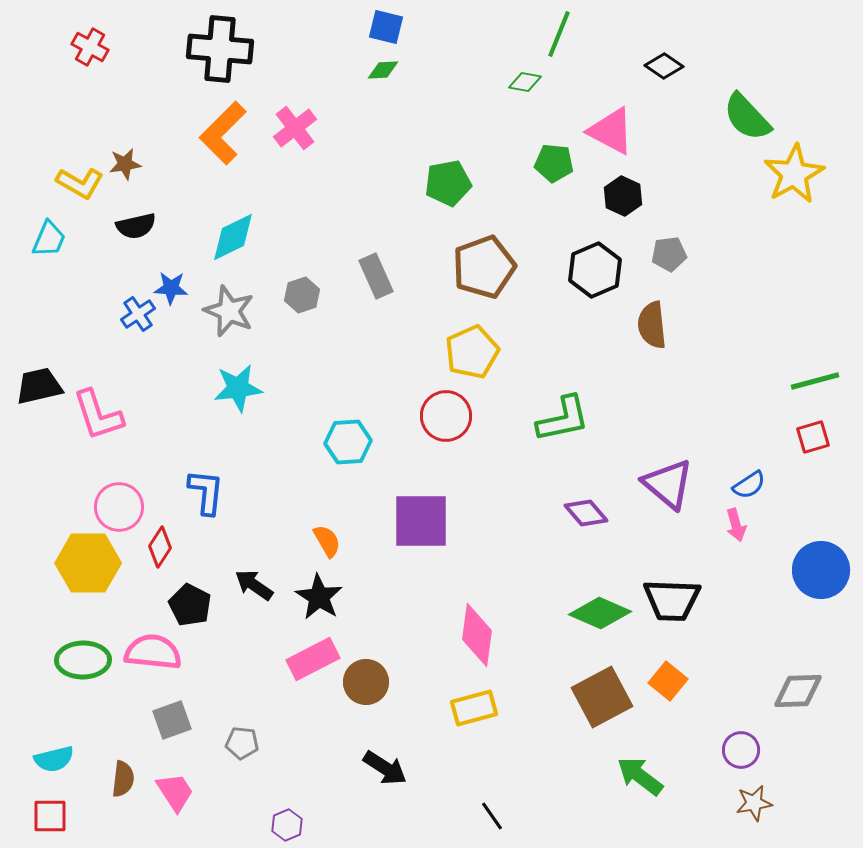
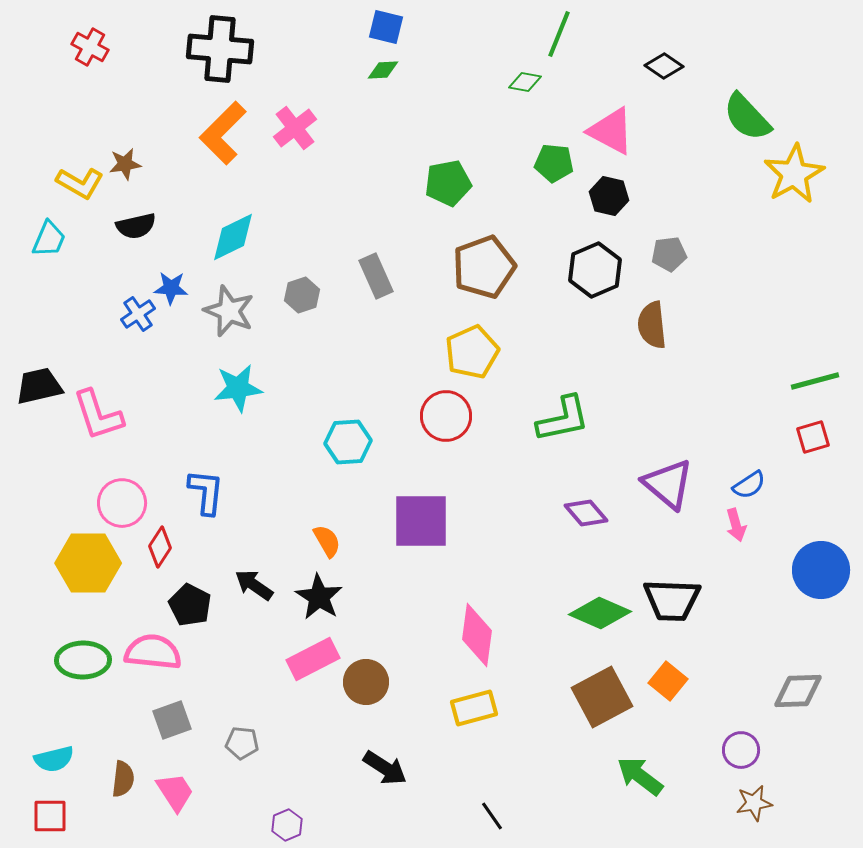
black hexagon at (623, 196): moved 14 px left; rotated 12 degrees counterclockwise
pink circle at (119, 507): moved 3 px right, 4 px up
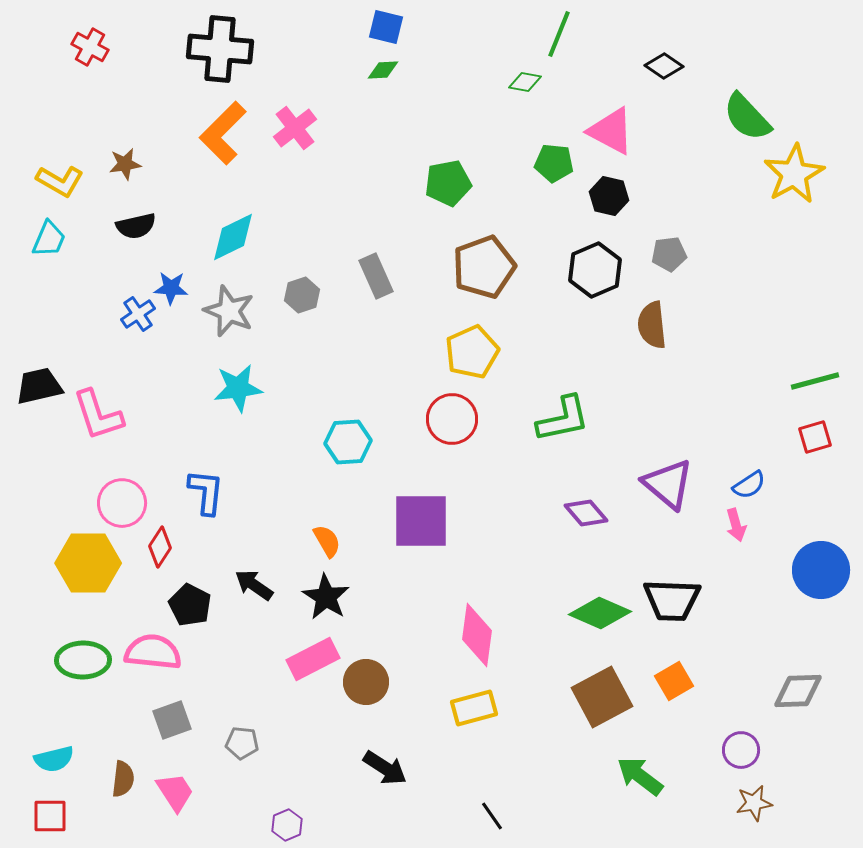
yellow L-shape at (80, 183): moved 20 px left, 2 px up
red circle at (446, 416): moved 6 px right, 3 px down
red square at (813, 437): moved 2 px right
black star at (319, 597): moved 7 px right
orange square at (668, 681): moved 6 px right; rotated 21 degrees clockwise
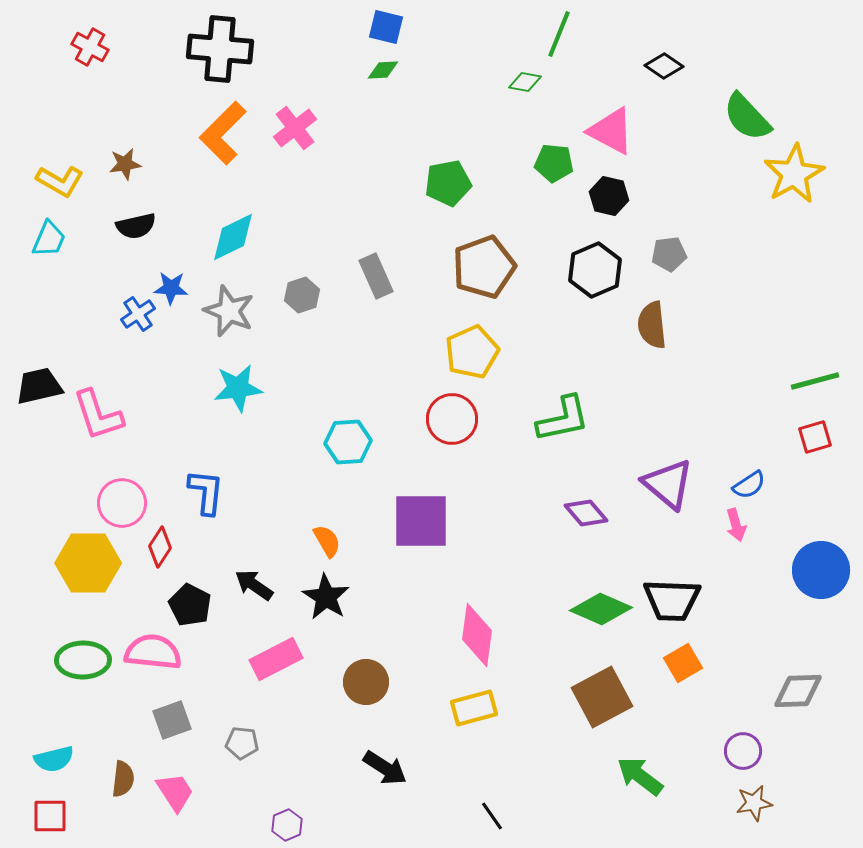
green diamond at (600, 613): moved 1 px right, 4 px up
pink rectangle at (313, 659): moved 37 px left
orange square at (674, 681): moved 9 px right, 18 px up
purple circle at (741, 750): moved 2 px right, 1 px down
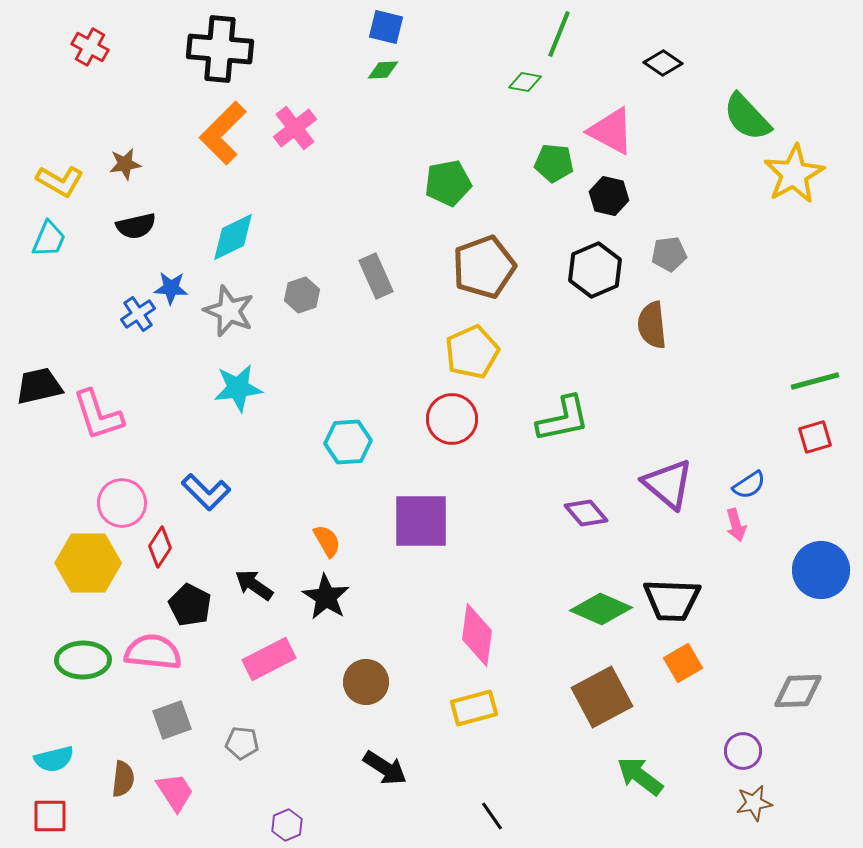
black diamond at (664, 66): moved 1 px left, 3 px up
blue L-shape at (206, 492): rotated 129 degrees clockwise
pink rectangle at (276, 659): moved 7 px left
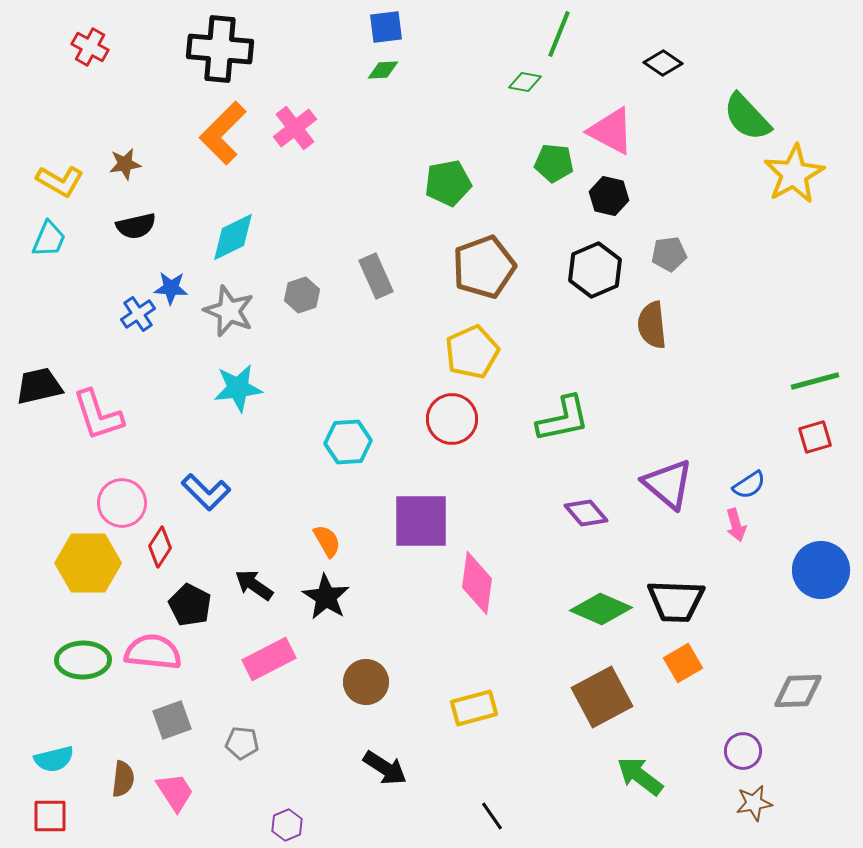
blue square at (386, 27): rotated 21 degrees counterclockwise
black trapezoid at (672, 600): moved 4 px right, 1 px down
pink diamond at (477, 635): moved 52 px up
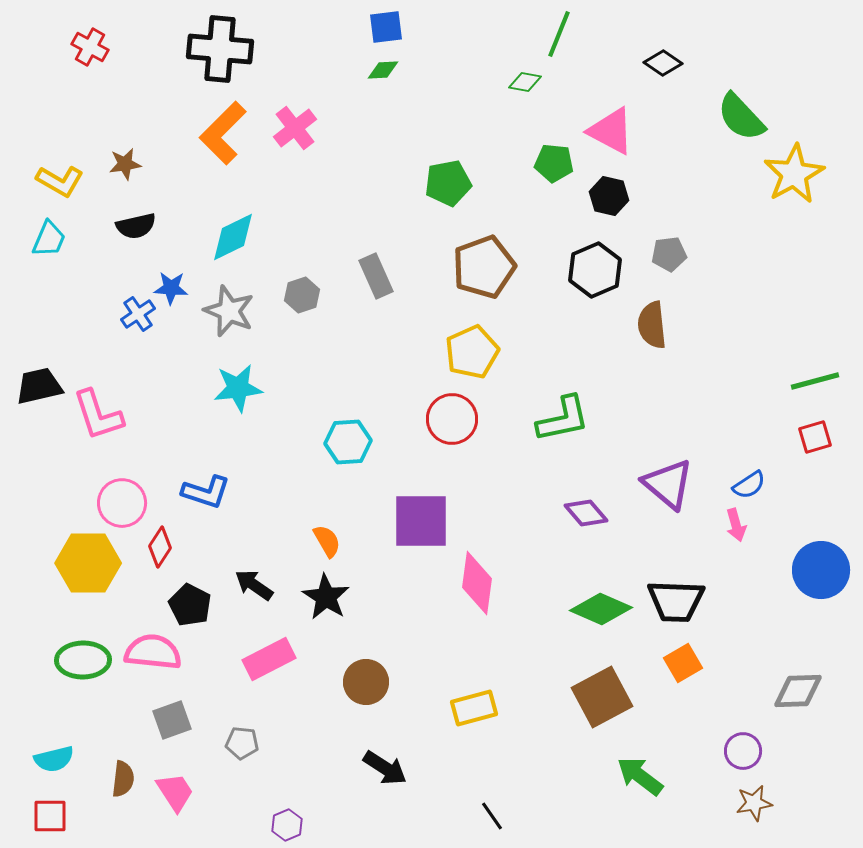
green semicircle at (747, 117): moved 6 px left
blue L-shape at (206, 492): rotated 27 degrees counterclockwise
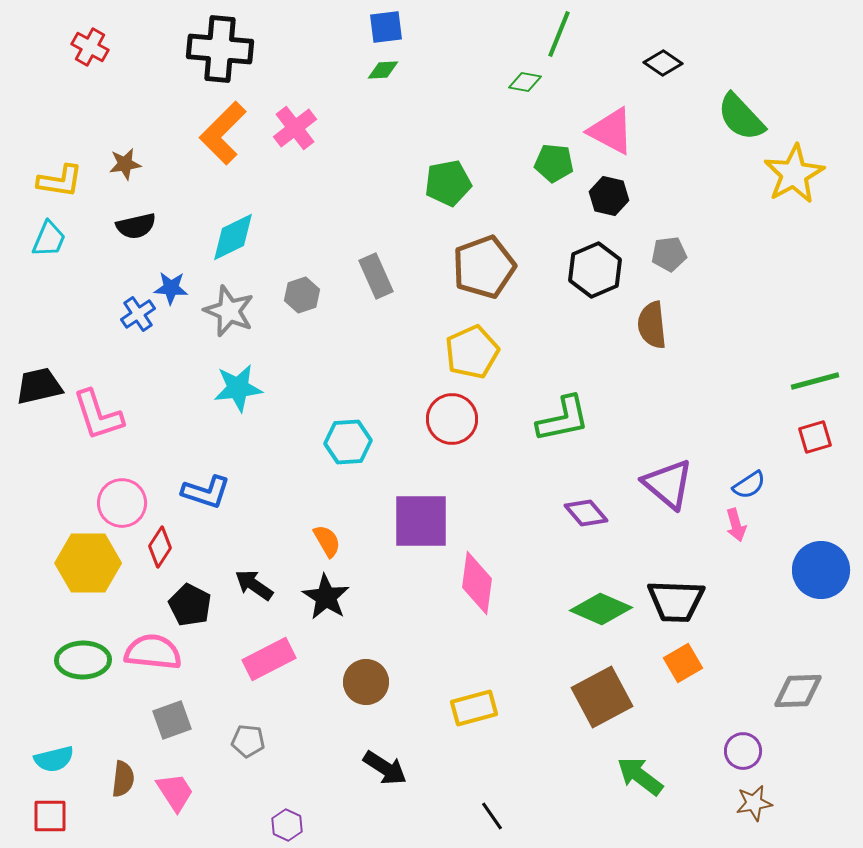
yellow L-shape at (60, 181): rotated 21 degrees counterclockwise
gray pentagon at (242, 743): moved 6 px right, 2 px up
purple hexagon at (287, 825): rotated 12 degrees counterclockwise
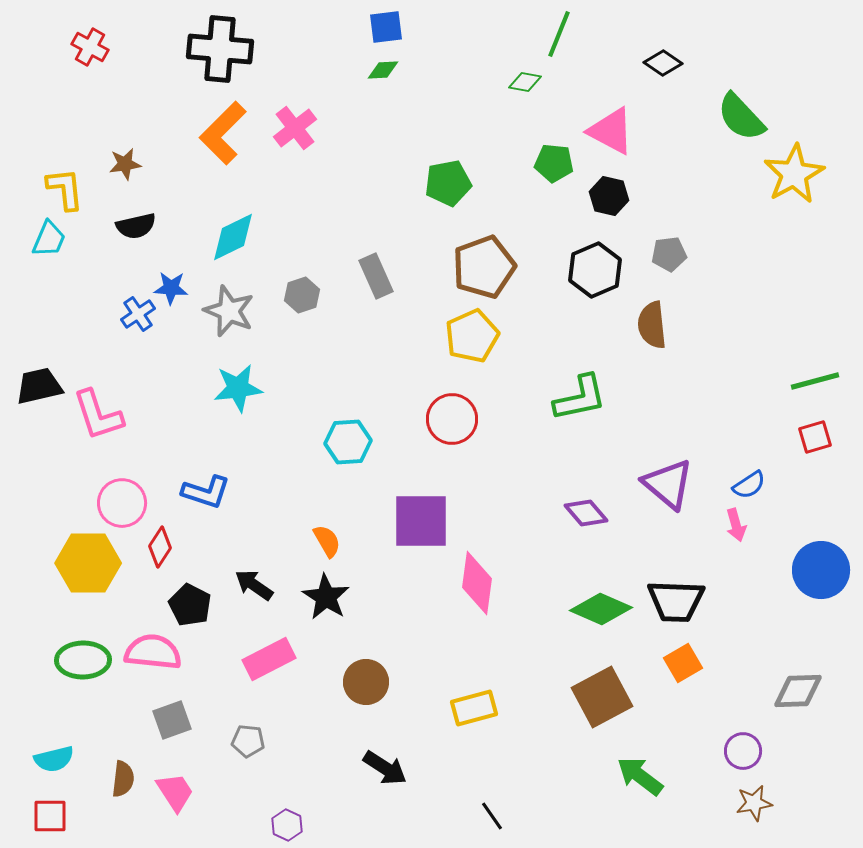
yellow L-shape at (60, 181): moved 5 px right, 8 px down; rotated 105 degrees counterclockwise
yellow pentagon at (472, 352): moved 16 px up
green L-shape at (563, 419): moved 17 px right, 21 px up
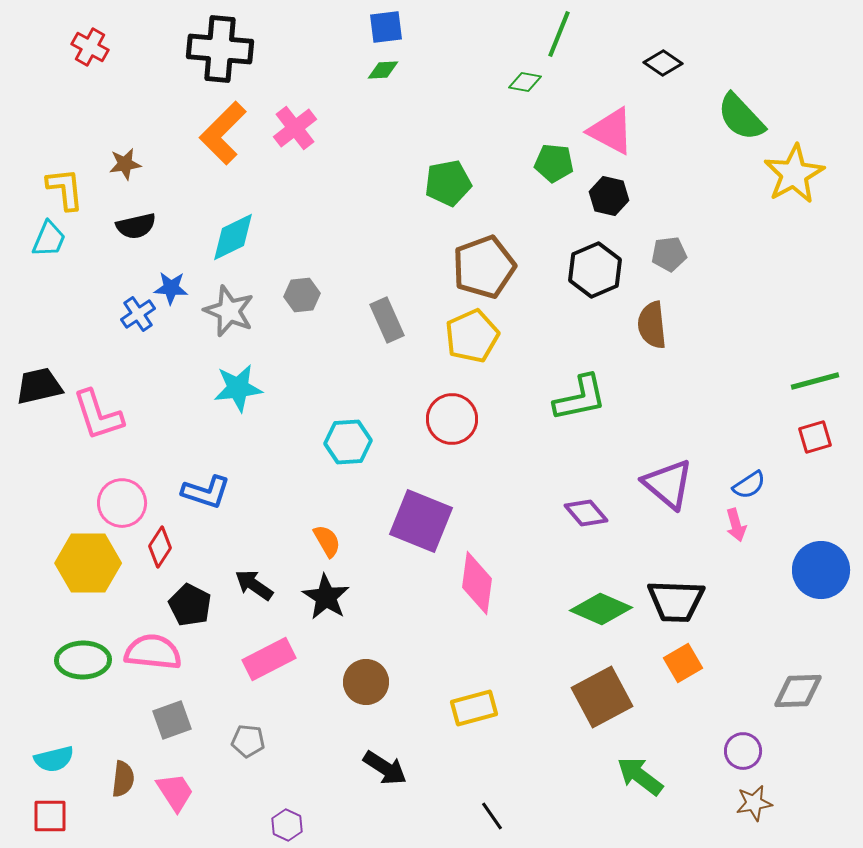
gray rectangle at (376, 276): moved 11 px right, 44 px down
gray hexagon at (302, 295): rotated 12 degrees clockwise
purple square at (421, 521): rotated 22 degrees clockwise
